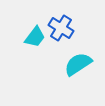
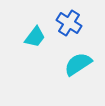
blue cross: moved 8 px right, 5 px up
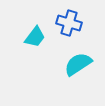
blue cross: rotated 15 degrees counterclockwise
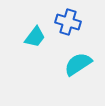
blue cross: moved 1 px left, 1 px up
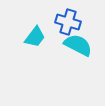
cyan semicircle: moved 19 px up; rotated 60 degrees clockwise
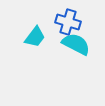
cyan semicircle: moved 2 px left, 1 px up
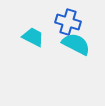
cyan trapezoid: moved 2 px left; rotated 100 degrees counterclockwise
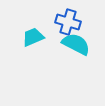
cyan trapezoid: rotated 50 degrees counterclockwise
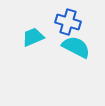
cyan semicircle: moved 3 px down
